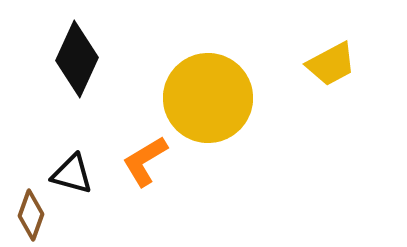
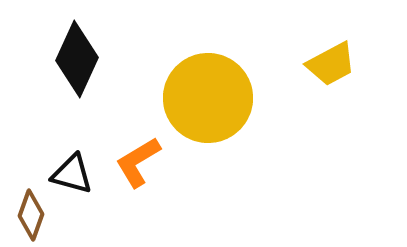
orange L-shape: moved 7 px left, 1 px down
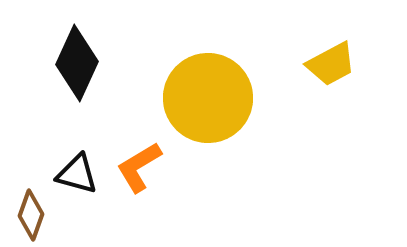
black diamond: moved 4 px down
orange L-shape: moved 1 px right, 5 px down
black triangle: moved 5 px right
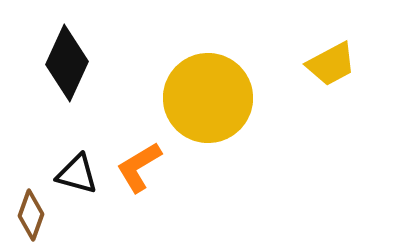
black diamond: moved 10 px left
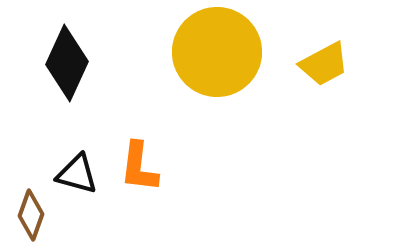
yellow trapezoid: moved 7 px left
yellow circle: moved 9 px right, 46 px up
orange L-shape: rotated 52 degrees counterclockwise
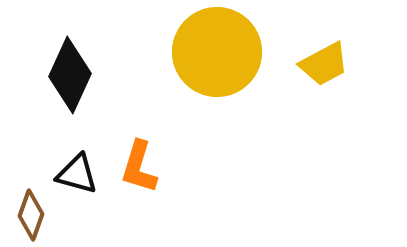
black diamond: moved 3 px right, 12 px down
orange L-shape: rotated 10 degrees clockwise
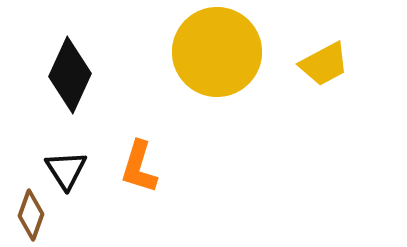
black triangle: moved 11 px left, 4 px up; rotated 42 degrees clockwise
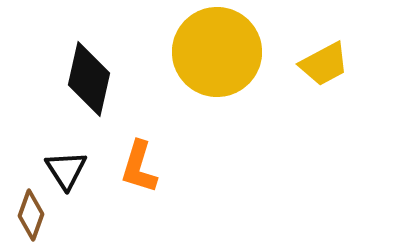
black diamond: moved 19 px right, 4 px down; rotated 12 degrees counterclockwise
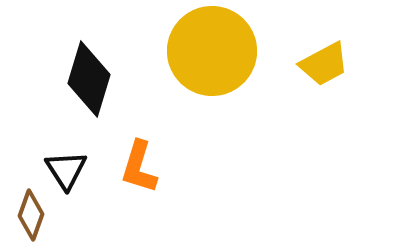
yellow circle: moved 5 px left, 1 px up
black diamond: rotated 4 degrees clockwise
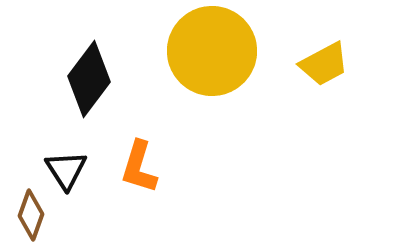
black diamond: rotated 20 degrees clockwise
